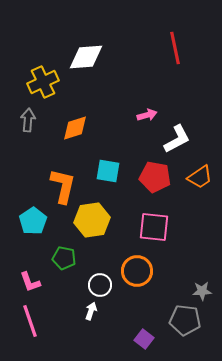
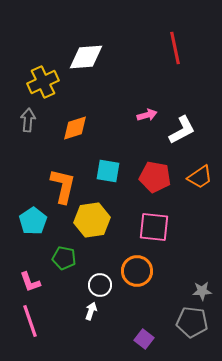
white L-shape: moved 5 px right, 9 px up
gray pentagon: moved 7 px right, 2 px down
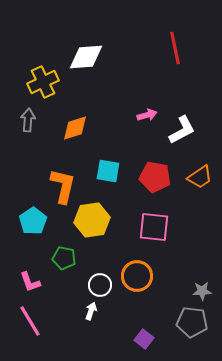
orange circle: moved 5 px down
pink line: rotated 12 degrees counterclockwise
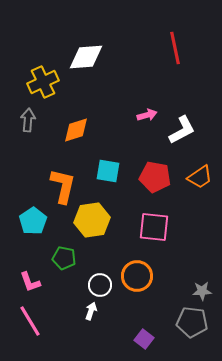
orange diamond: moved 1 px right, 2 px down
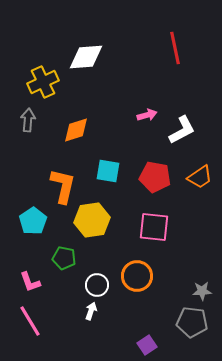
white circle: moved 3 px left
purple square: moved 3 px right, 6 px down; rotated 18 degrees clockwise
